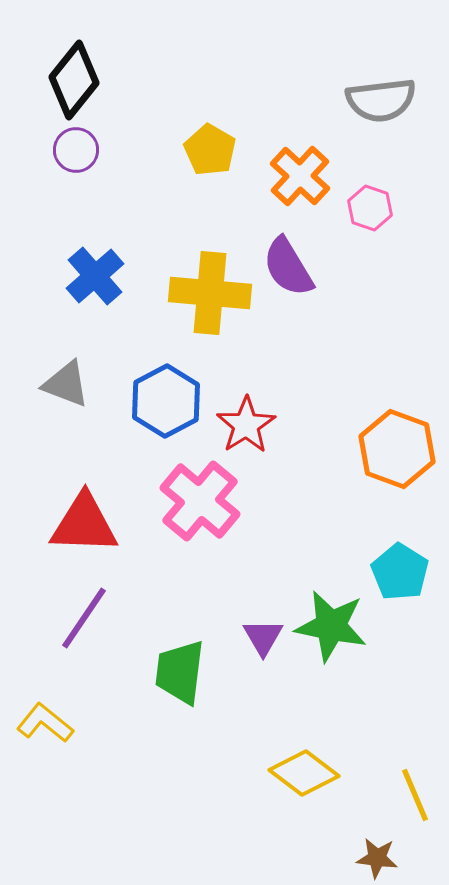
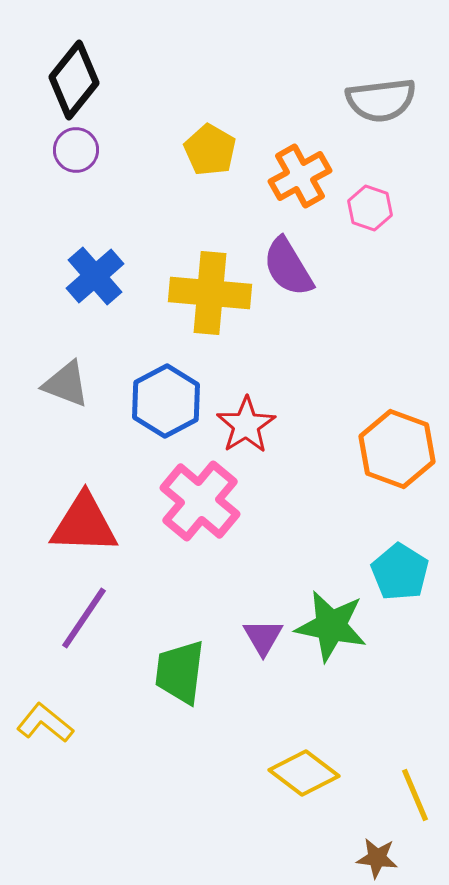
orange cross: rotated 18 degrees clockwise
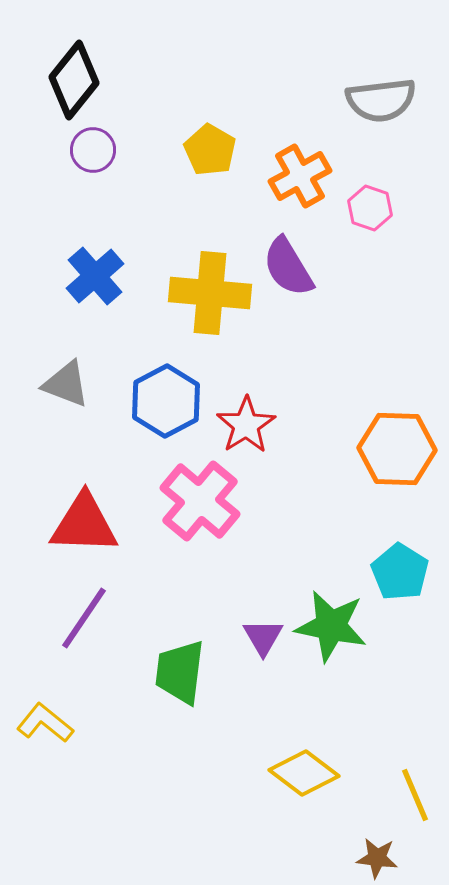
purple circle: moved 17 px right
orange hexagon: rotated 18 degrees counterclockwise
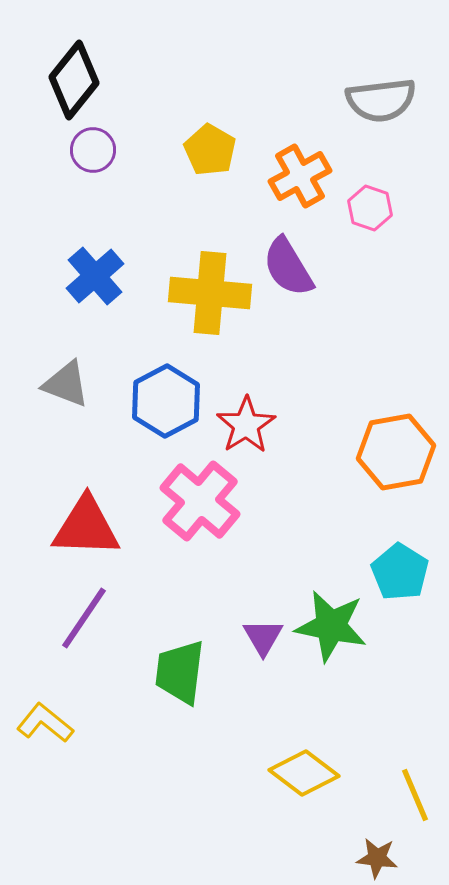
orange hexagon: moved 1 px left, 3 px down; rotated 12 degrees counterclockwise
red triangle: moved 2 px right, 3 px down
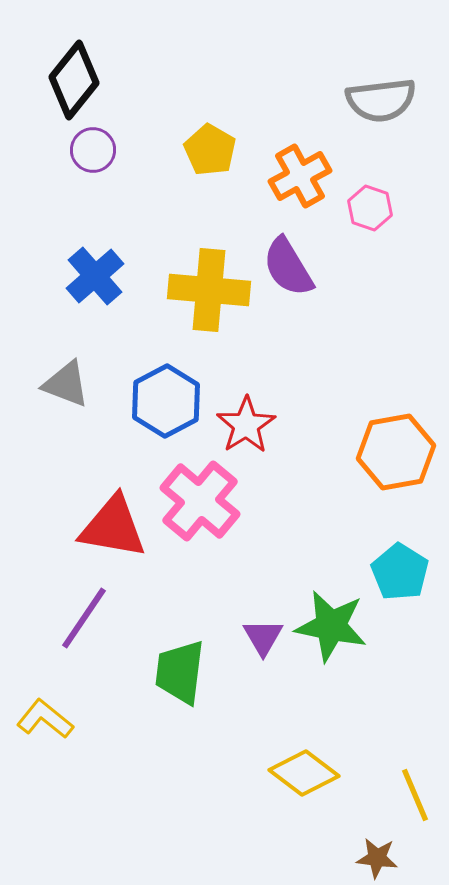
yellow cross: moved 1 px left, 3 px up
red triangle: moved 27 px right; rotated 8 degrees clockwise
yellow L-shape: moved 4 px up
